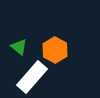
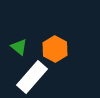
orange hexagon: moved 1 px up
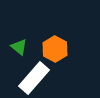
white rectangle: moved 2 px right, 1 px down
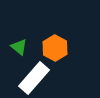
orange hexagon: moved 1 px up
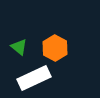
white rectangle: rotated 24 degrees clockwise
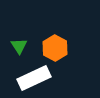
green triangle: moved 1 px up; rotated 18 degrees clockwise
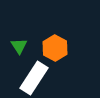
white rectangle: rotated 32 degrees counterclockwise
